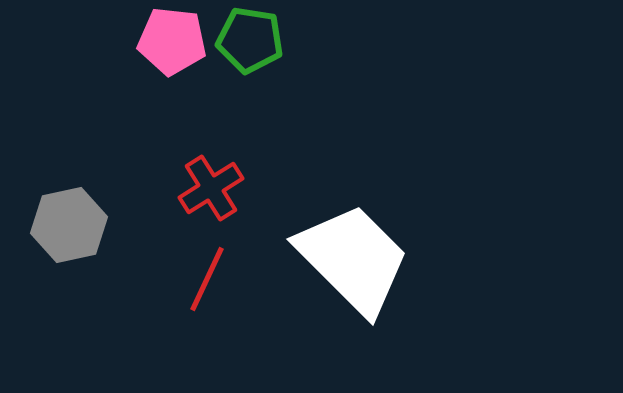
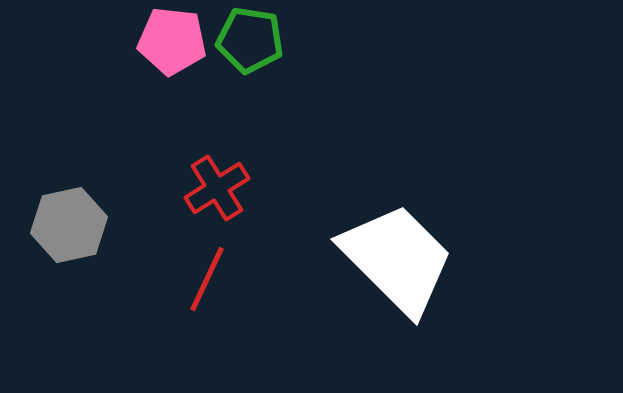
red cross: moved 6 px right
white trapezoid: moved 44 px right
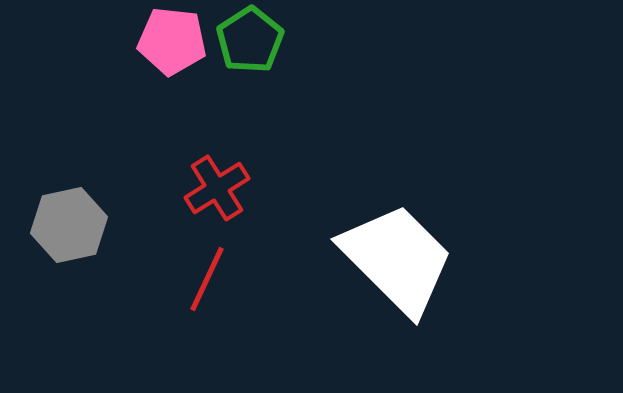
green pentagon: rotated 30 degrees clockwise
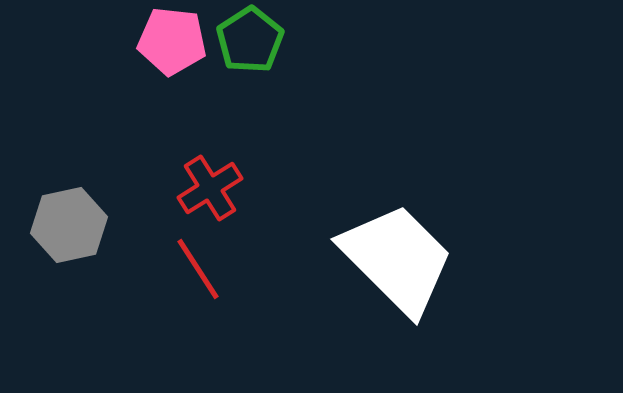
red cross: moved 7 px left
red line: moved 9 px left, 10 px up; rotated 58 degrees counterclockwise
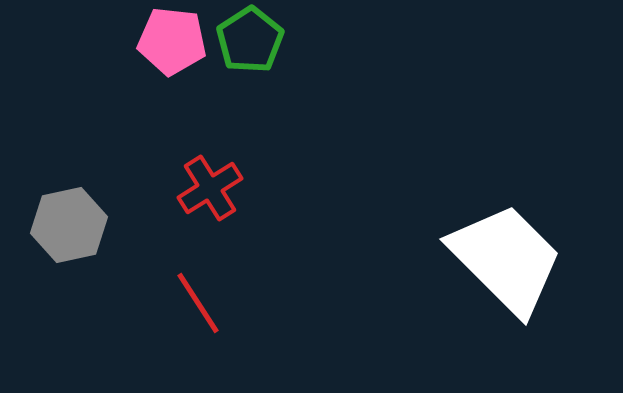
white trapezoid: moved 109 px right
red line: moved 34 px down
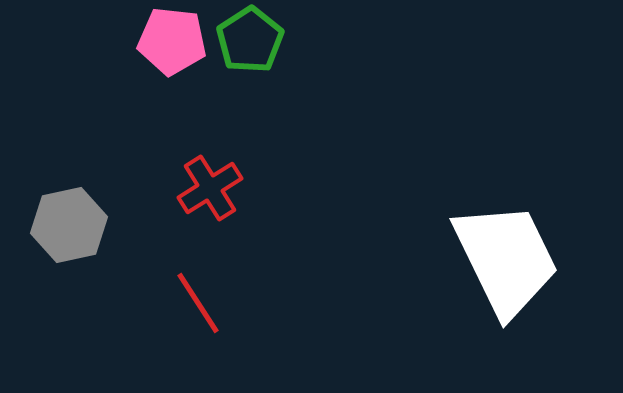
white trapezoid: rotated 19 degrees clockwise
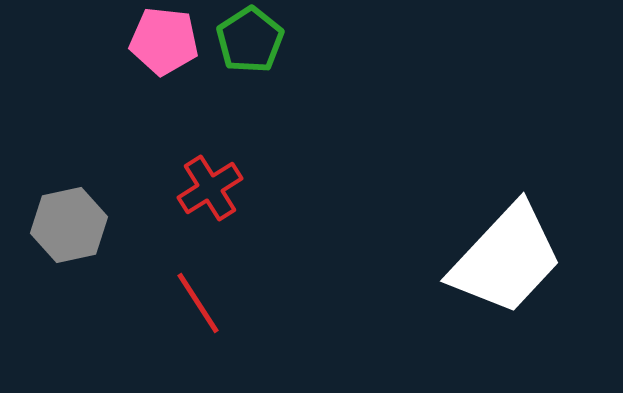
pink pentagon: moved 8 px left
white trapezoid: rotated 69 degrees clockwise
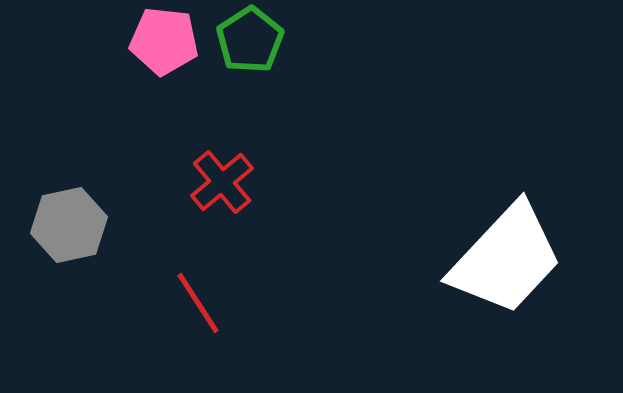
red cross: moved 12 px right, 6 px up; rotated 8 degrees counterclockwise
